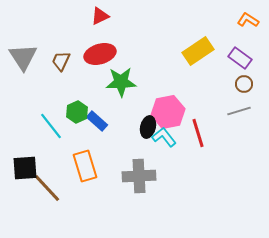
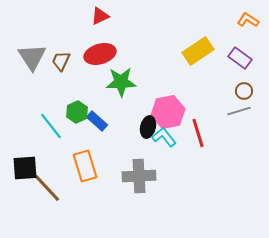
gray triangle: moved 9 px right
brown circle: moved 7 px down
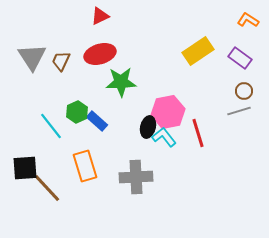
gray cross: moved 3 px left, 1 px down
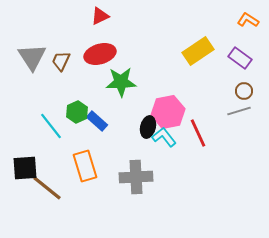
red line: rotated 8 degrees counterclockwise
brown line: rotated 8 degrees counterclockwise
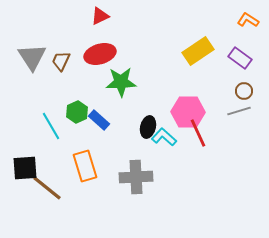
pink hexagon: moved 20 px right; rotated 12 degrees clockwise
blue rectangle: moved 2 px right, 1 px up
cyan line: rotated 8 degrees clockwise
cyan L-shape: rotated 10 degrees counterclockwise
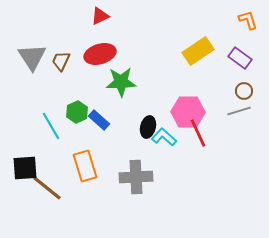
orange L-shape: rotated 40 degrees clockwise
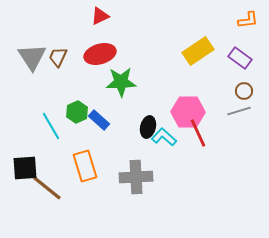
orange L-shape: rotated 100 degrees clockwise
brown trapezoid: moved 3 px left, 4 px up
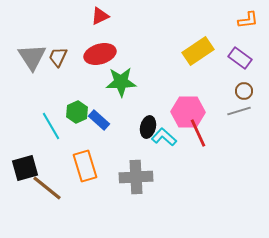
black square: rotated 12 degrees counterclockwise
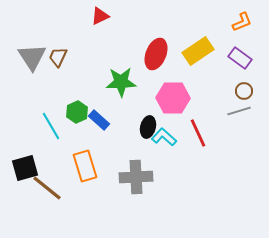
orange L-shape: moved 6 px left, 2 px down; rotated 15 degrees counterclockwise
red ellipse: moved 56 px right; rotated 52 degrees counterclockwise
pink hexagon: moved 15 px left, 14 px up
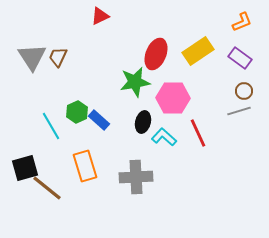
green star: moved 14 px right; rotated 8 degrees counterclockwise
black ellipse: moved 5 px left, 5 px up
